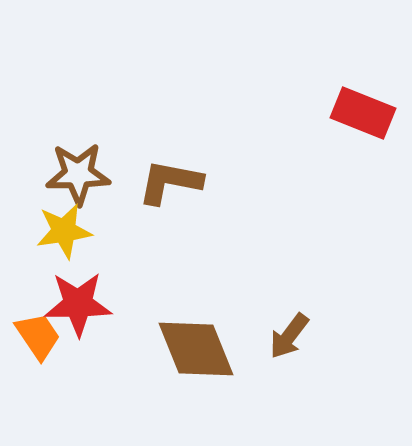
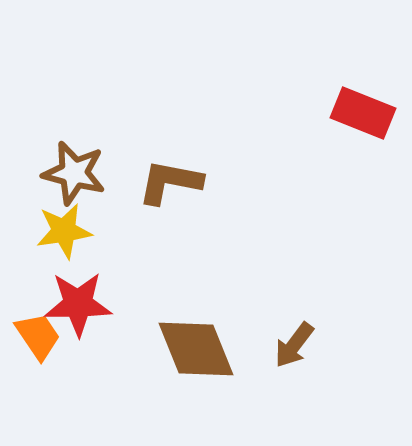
brown star: moved 4 px left, 1 px up; rotated 16 degrees clockwise
brown arrow: moved 5 px right, 9 px down
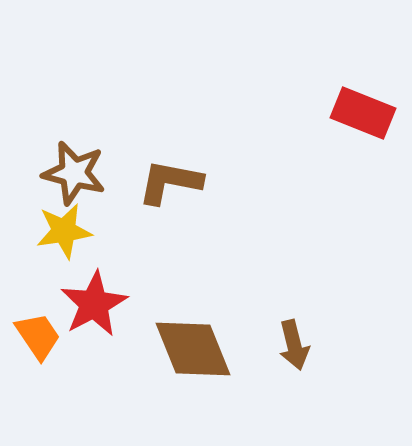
red star: moved 16 px right; rotated 28 degrees counterclockwise
brown arrow: rotated 51 degrees counterclockwise
brown diamond: moved 3 px left
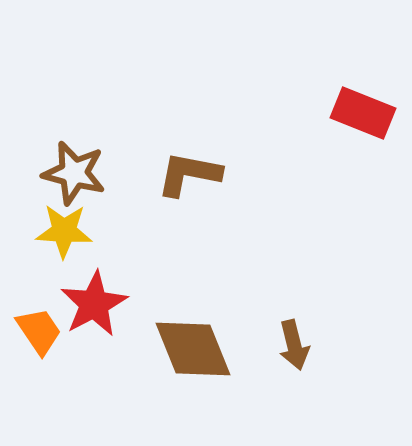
brown L-shape: moved 19 px right, 8 px up
yellow star: rotated 12 degrees clockwise
orange trapezoid: moved 1 px right, 5 px up
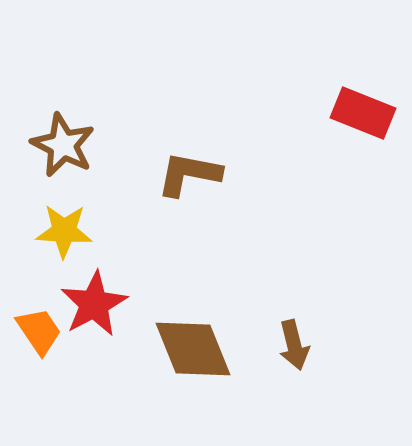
brown star: moved 11 px left, 28 px up; rotated 12 degrees clockwise
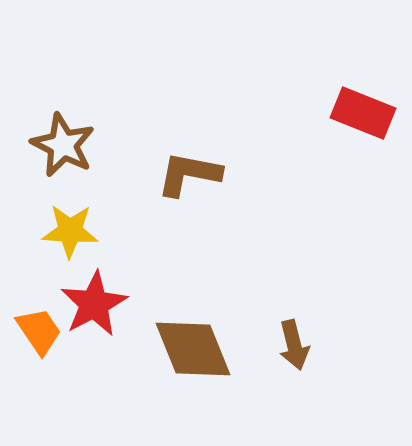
yellow star: moved 6 px right
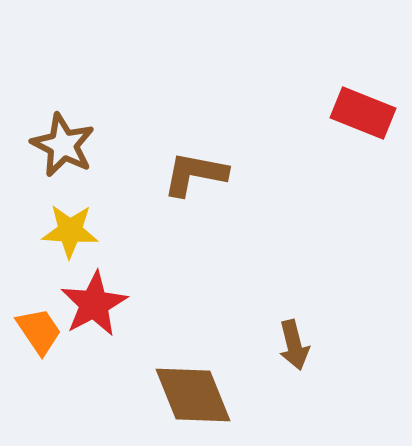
brown L-shape: moved 6 px right
brown diamond: moved 46 px down
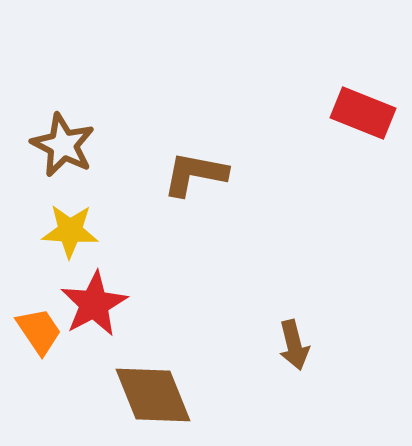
brown diamond: moved 40 px left
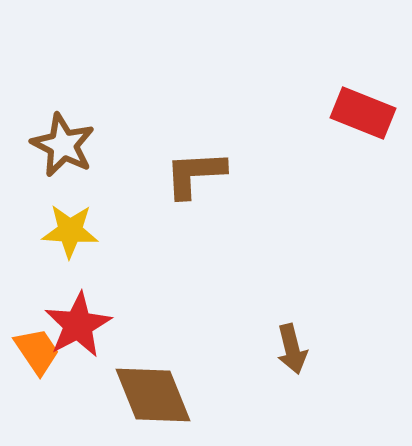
brown L-shape: rotated 14 degrees counterclockwise
red star: moved 16 px left, 21 px down
orange trapezoid: moved 2 px left, 20 px down
brown arrow: moved 2 px left, 4 px down
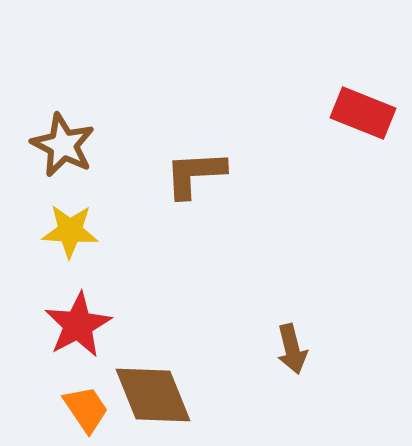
orange trapezoid: moved 49 px right, 58 px down
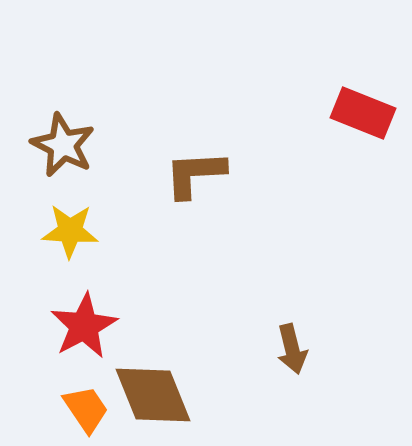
red star: moved 6 px right, 1 px down
